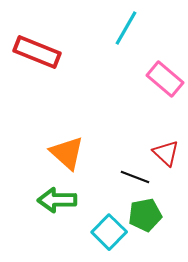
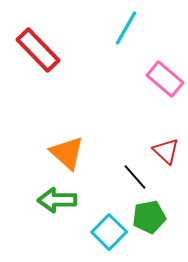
red rectangle: moved 1 px right, 2 px up; rotated 24 degrees clockwise
red triangle: moved 2 px up
black line: rotated 28 degrees clockwise
green pentagon: moved 4 px right, 2 px down
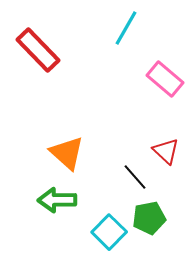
green pentagon: moved 1 px down
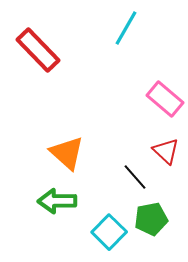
pink rectangle: moved 20 px down
green arrow: moved 1 px down
green pentagon: moved 2 px right, 1 px down
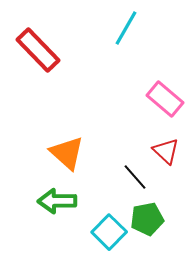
green pentagon: moved 4 px left
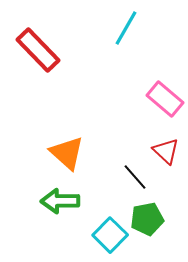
green arrow: moved 3 px right
cyan square: moved 1 px right, 3 px down
